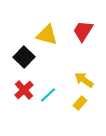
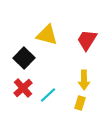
red trapezoid: moved 4 px right, 9 px down
black square: moved 1 px down
yellow arrow: rotated 126 degrees counterclockwise
red cross: moved 1 px left, 2 px up
yellow rectangle: rotated 24 degrees counterclockwise
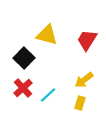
yellow arrow: rotated 54 degrees clockwise
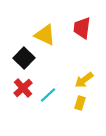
yellow triangle: moved 2 px left; rotated 10 degrees clockwise
red trapezoid: moved 5 px left, 12 px up; rotated 25 degrees counterclockwise
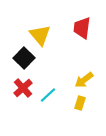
yellow triangle: moved 5 px left; rotated 25 degrees clockwise
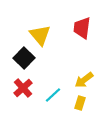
cyan line: moved 5 px right
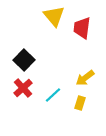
yellow triangle: moved 14 px right, 19 px up
black square: moved 2 px down
yellow arrow: moved 1 px right, 2 px up
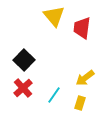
cyan line: moved 1 px right; rotated 12 degrees counterclockwise
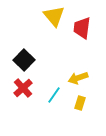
yellow arrow: moved 7 px left; rotated 18 degrees clockwise
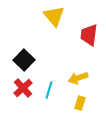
red trapezoid: moved 7 px right, 7 px down
cyan line: moved 5 px left, 5 px up; rotated 18 degrees counterclockwise
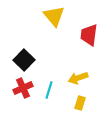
red cross: rotated 18 degrees clockwise
